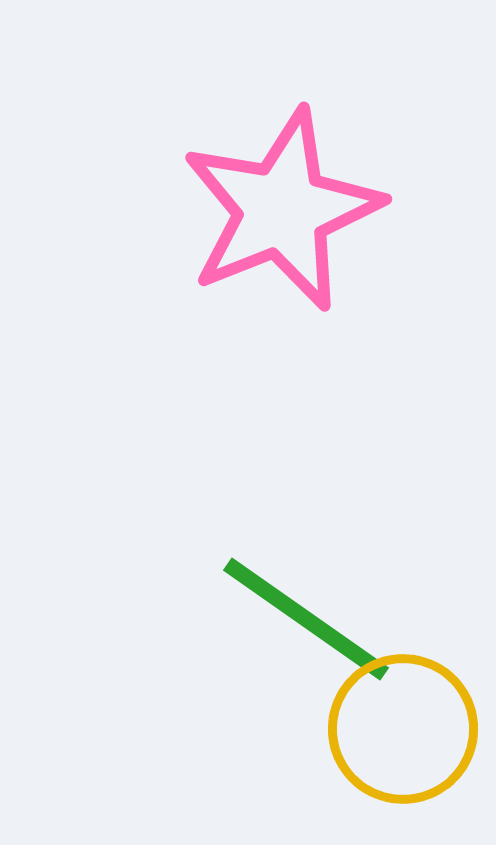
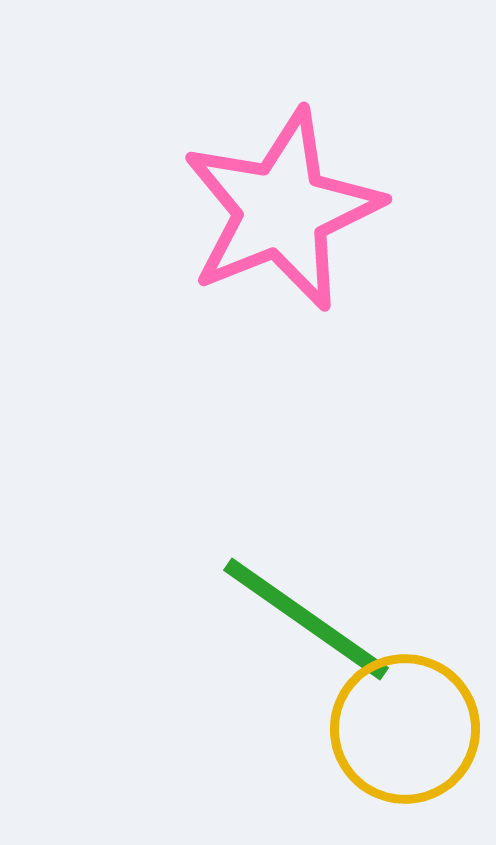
yellow circle: moved 2 px right
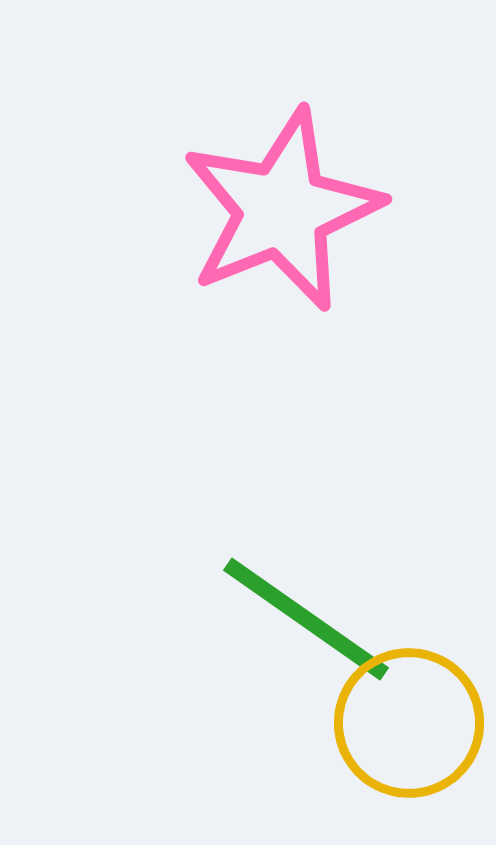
yellow circle: moved 4 px right, 6 px up
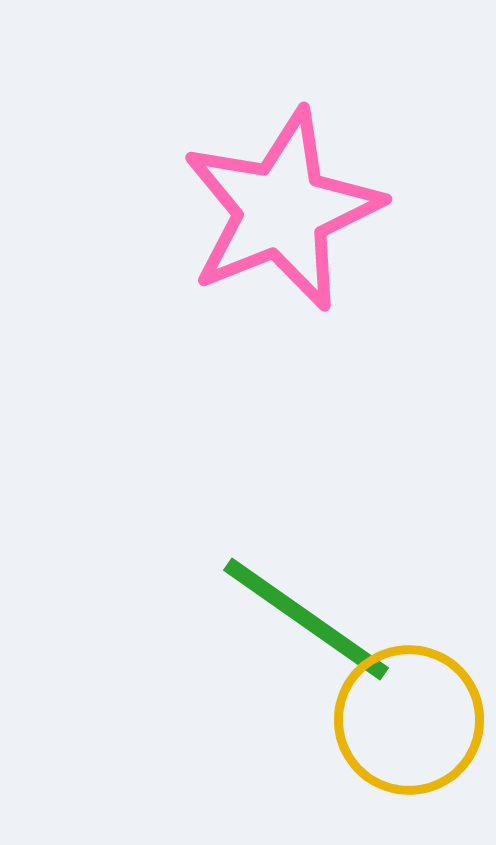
yellow circle: moved 3 px up
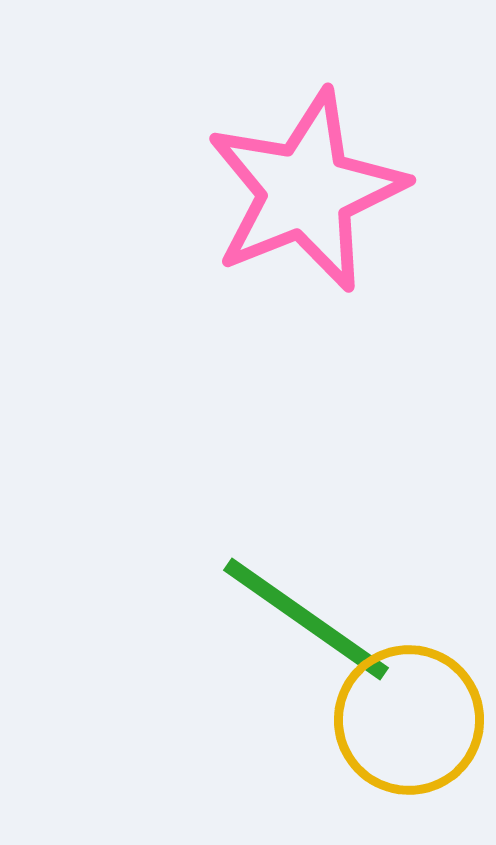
pink star: moved 24 px right, 19 px up
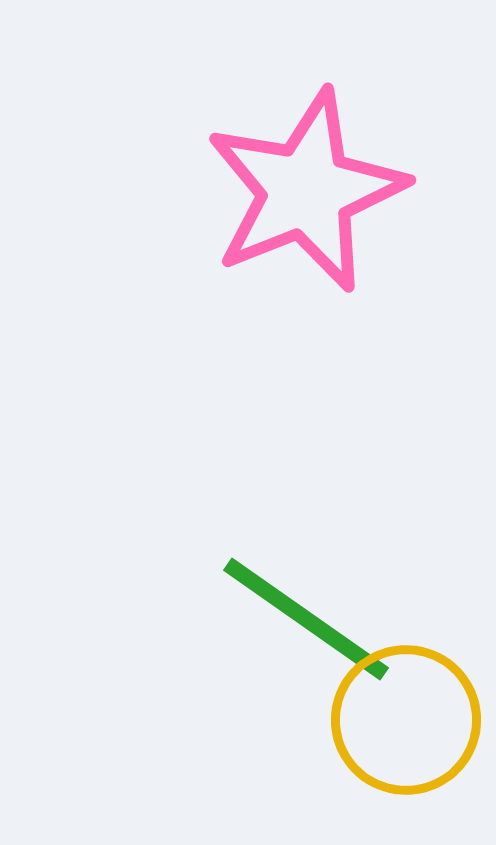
yellow circle: moved 3 px left
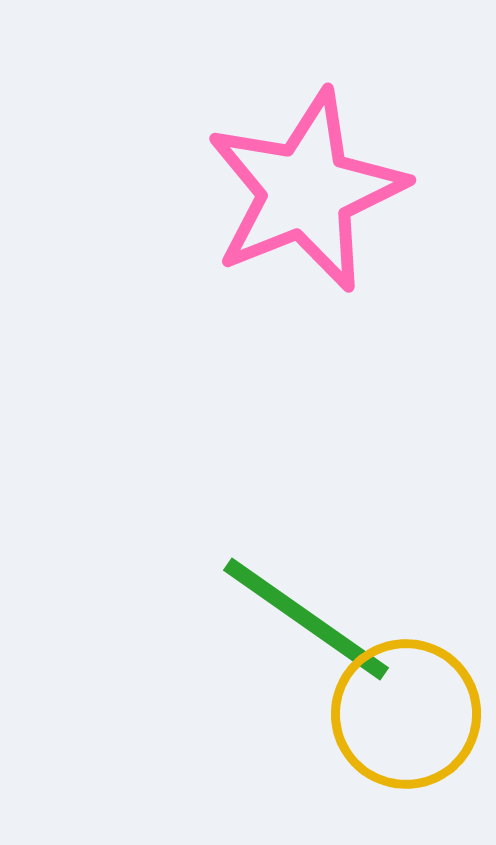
yellow circle: moved 6 px up
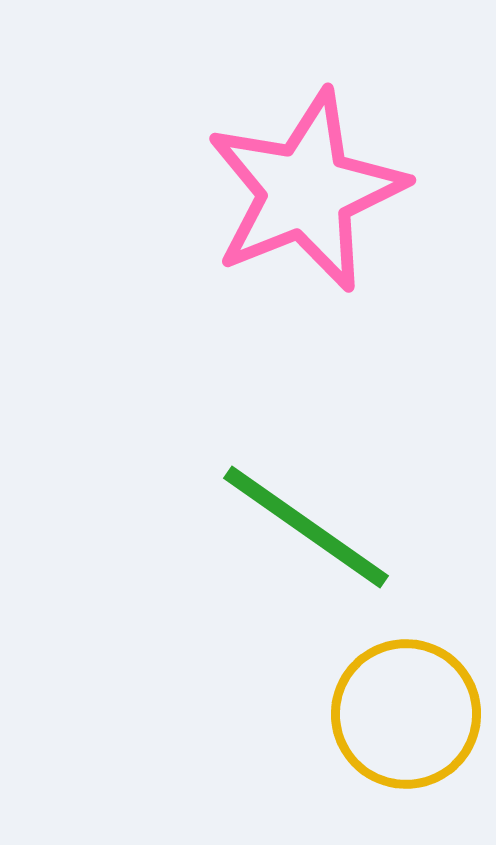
green line: moved 92 px up
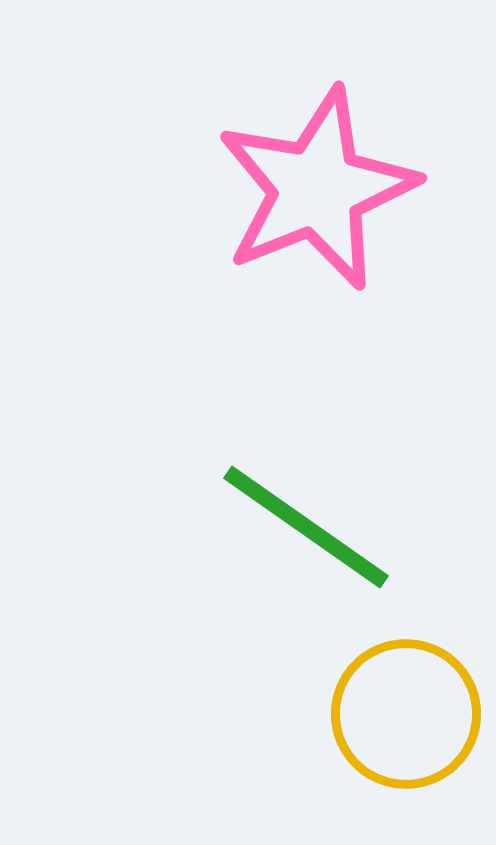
pink star: moved 11 px right, 2 px up
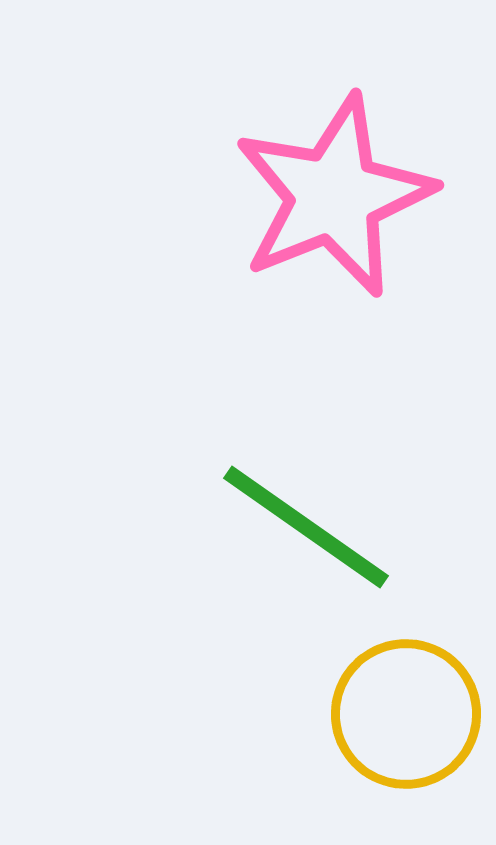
pink star: moved 17 px right, 7 px down
